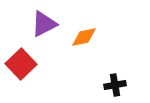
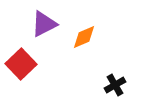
orange diamond: rotated 12 degrees counterclockwise
black cross: rotated 20 degrees counterclockwise
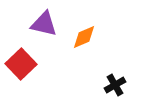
purple triangle: rotated 40 degrees clockwise
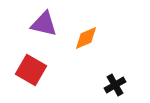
orange diamond: moved 2 px right, 1 px down
red square: moved 10 px right, 6 px down; rotated 16 degrees counterclockwise
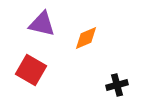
purple triangle: moved 2 px left
black cross: moved 2 px right; rotated 15 degrees clockwise
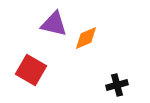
purple triangle: moved 12 px right
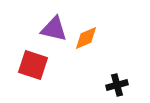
purple triangle: moved 5 px down
red square: moved 2 px right, 5 px up; rotated 12 degrees counterclockwise
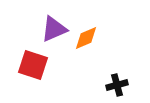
purple triangle: rotated 36 degrees counterclockwise
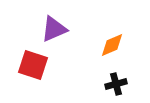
orange diamond: moved 26 px right, 7 px down
black cross: moved 1 px left, 1 px up
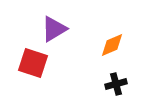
purple triangle: rotated 8 degrees counterclockwise
red square: moved 2 px up
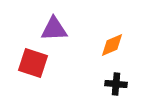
purple triangle: rotated 28 degrees clockwise
black cross: rotated 20 degrees clockwise
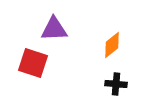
orange diamond: rotated 16 degrees counterclockwise
